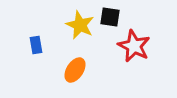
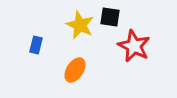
blue rectangle: rotated 24 degrees clockwise
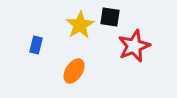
yellow star: rotated 16 degrees clockwise
red star: rotated 24 degrees clockwise
orange ellipse: moved 1 px left, 1 px down
